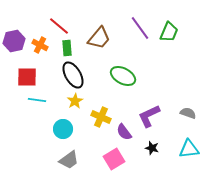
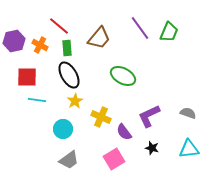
black ellipse: moved 4 px left
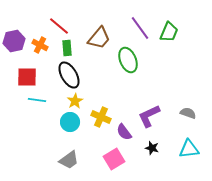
green ellipse: moved 5 px right, 16 px up; rotated 40 degrees clockwise
cyan circle: moved 7 px right, 7 px up
